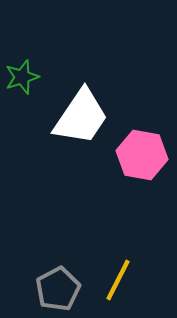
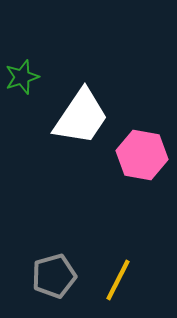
gray pentagon: moved 4 px left, 13 px up; rotated 12 degrees clockwise
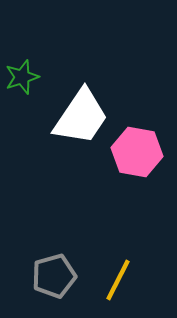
pink hexagon: moved 5 px left, 3 px up
